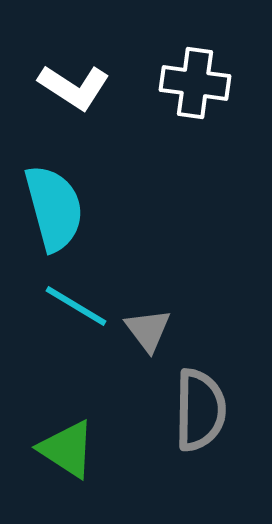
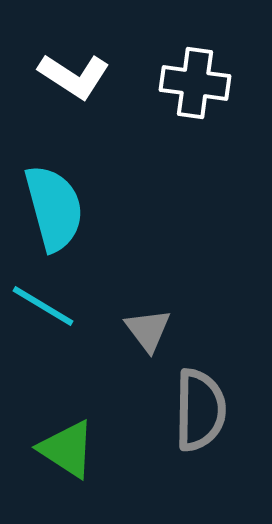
white L-shape: moved 11 px up
cyan line: moved 33 px left
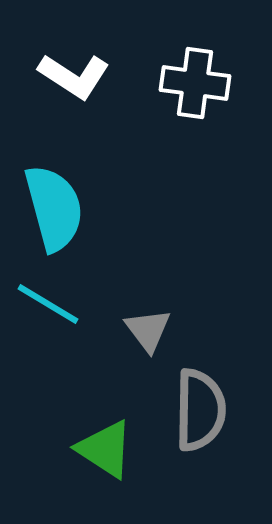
cyan line: moved 5 px right, 2 px up
green triangle: moved 38 px right
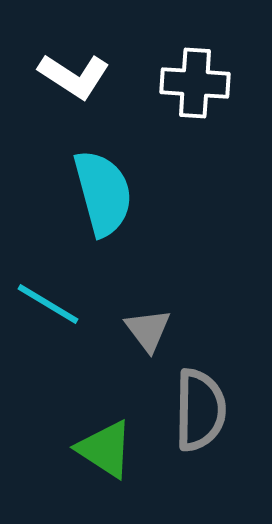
white cross: rotated 4 degrees counterclockwise
cyan semicircle: moved 49 px right, 15 px up
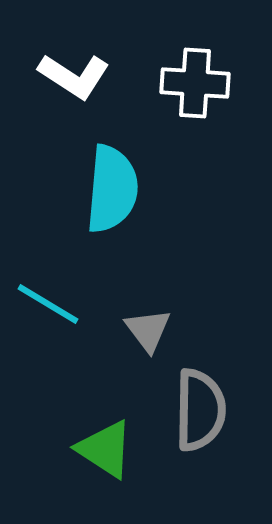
cyan semicircle: moved 9 px right, 4 px up; rotated 20 degrees clockwise
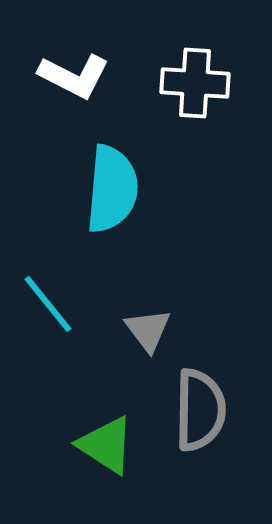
white L-shape: rotated 6 degrees counterclockwise
cyan line: rotated 20 degrees clockwise
green triangle: moved 1 px right, 4 px up
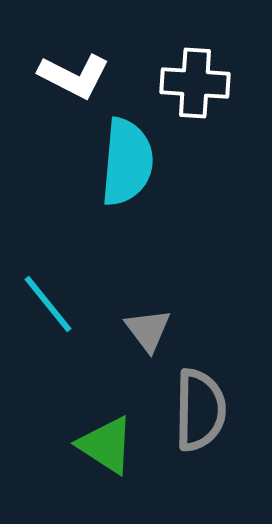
cyan semicircle: moved 15 px right, 27 px up
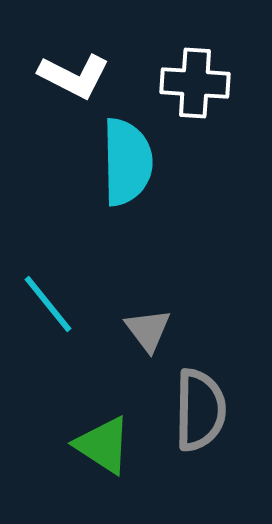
cyan semicircle: rotated 6 degrees counterclockwise
green triangle: moved 3 px left
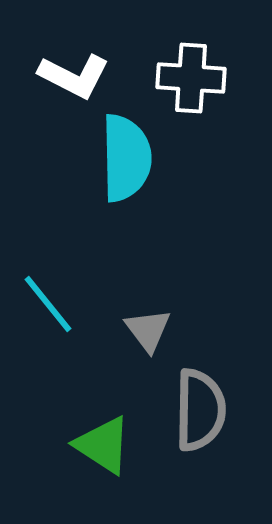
white cross: moved 4 px left, 5 px up
cyan semicircle: moved 1 px left, 4 px up
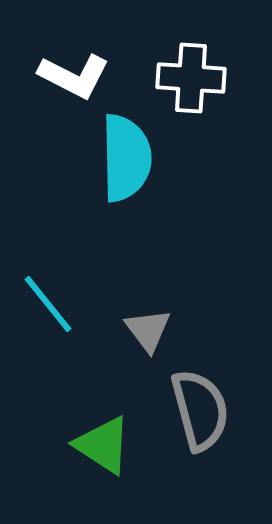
gray semicircle: rotated 16 degrees counterclockwise
